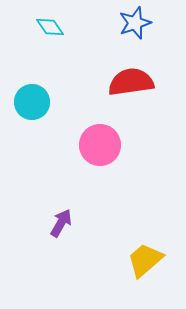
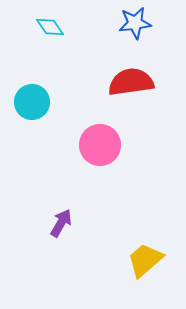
blue star: rotated 12 degrees clockwise
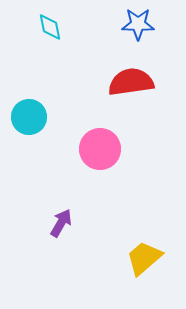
blue star: moved 3 px right, 1 px down; rotated 8 degrees clockwise
cyan diamond: rotated 24 degrees clockwise
cyan circle: moved 3 px left, 15 px down
pink circle: moved 4 px down
yellow trapezoid: moved 1 px left, 2 px up
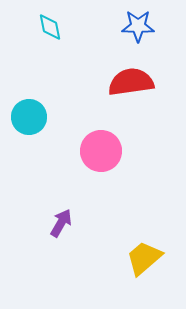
blue star: moved 2 px down
pink circle: moved 1 px right, 2 px down
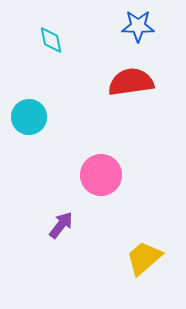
cyan diamond: moved 1 px right, 13 px down
pink circle: moved 24 px down
purple arrow: moved 2 px down; rotated 8 degrees clockwise
